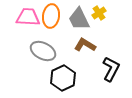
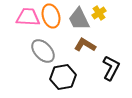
orange ellipse: rotated 25 degrees counterclockwise
gray ellipse: rotated 20 degrees clockwise
black L-shape: moved 1 px up
black hexagon: moved 1 px up; rotated 15 degrees clockwise
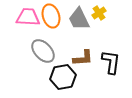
brown L-shape: moved 2 px left, 13 px down; rotated 145 degrees clockwise
black L-shape: moved 6 px up; rotated 20 degrees counterclockwise
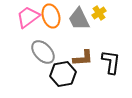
pink trapezoid: rotated 40 degrees counterclockwise
gray ellipse: moved 1 px down
black hexagon: moved 3 px up
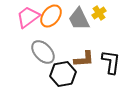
orange ellipse: rotated 55 degrees clockwise
brown L-shape: moved 1 px right, 1 px down
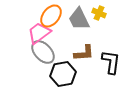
yellow cross: rotated 32 degrees counterclockwise
pink trapezoid: moved 11 px right, 16 px down
brown L-shape: moved 6 px up
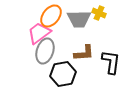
gray trapezoid: rotated 65 degrees counterclockwise
gray ellipse: moved 2 px right, 1 px up; rotated 60 degrees clockwise
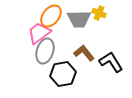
brown L-shape: rotated 125 degrees counterclockwise
black L-shape: rotated 40 degrees counterclockwise
